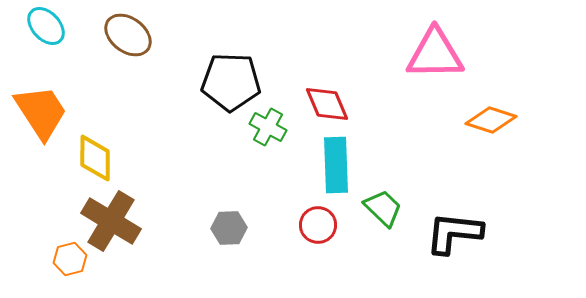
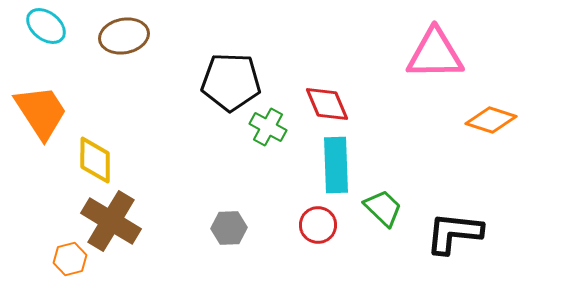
cyan ellipse: rotated 9 degrees counterclockwise
brown ellipse: moved 4 px left, 1 px down; rotated 48 degrees counterclockwise
yellow diamond: moved 2 px down
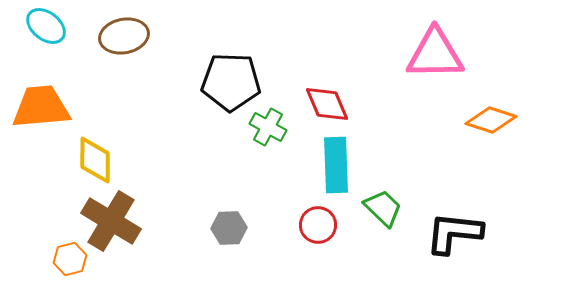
orange trapezoid: moved 5 px up; rotated 62 degrees counterclockwise
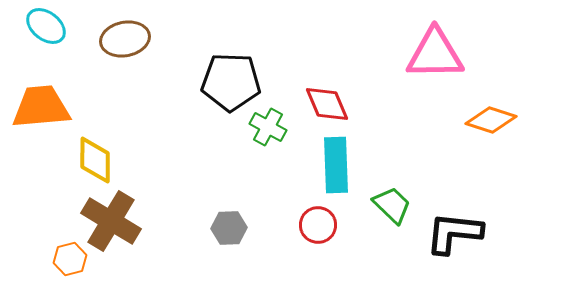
brown ellipse: moved 1 px right, 3 px down
green trapezoid: moved 9 px right, 3 px up
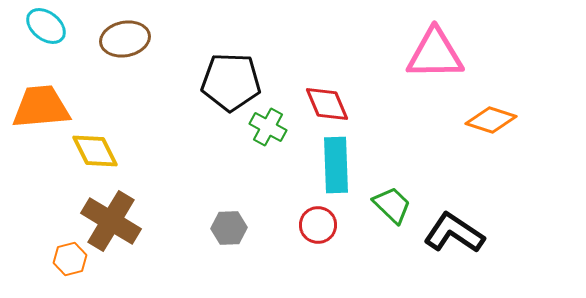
yellow diamond: moved 9 px up; rotated 27 degrees counterclockwise
black L-shape: rotated 28 degrees clockwise
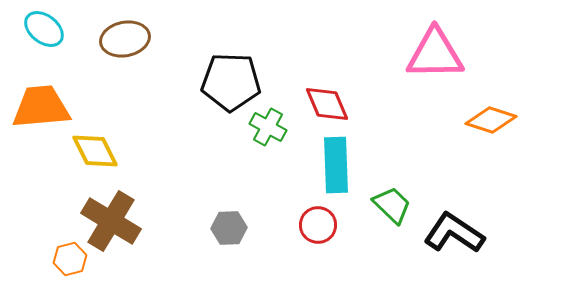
cyan ellipse: moved 2 px left, 3 px down
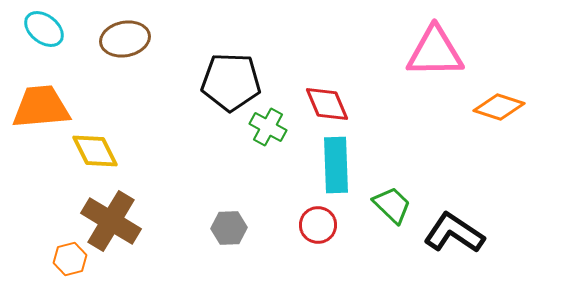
pink triangle: moved 2 px up
orange diamond: moved 8 px right, 13 px up
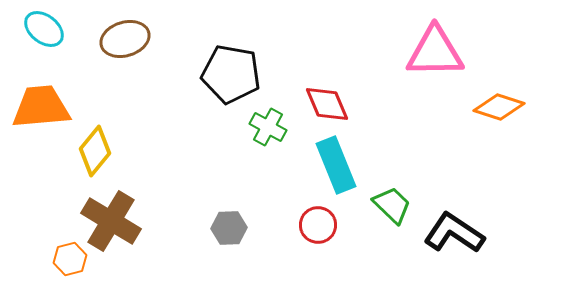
brown ellipse: rotated 6 degrees counterclockwise
black pentagon: moved 8 px up; rotated 8 degrees clockwise
yellow diamond: rotated 66 degrees clockwise
cyan rectangle: rotated 20 degrees counterclockwise
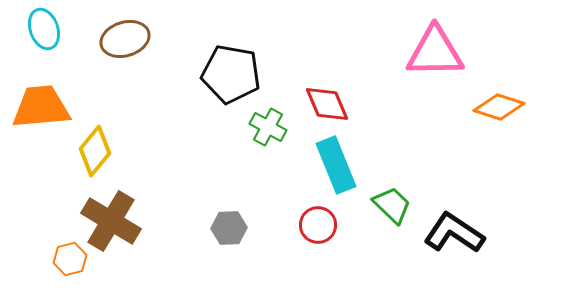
cyan ellipse: rotated 33 degrees clockwise
